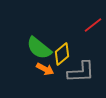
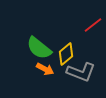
yellow diamond: moved 4 px right
gray L-shape: rotated 24 degrees clockwise
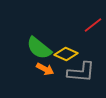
yellow diamond: rotated 65 degrees clockwise
gray L-shape: rotated 16 degrees counterclockwise
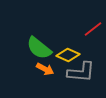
red line: moved 4 px down
yellow diamond: moved 2 px right, 1 px down
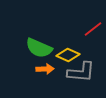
green semicircle: rotated 16 degrees counterclockwise
orange arrow: rotated 30 degrees counterclockwise
